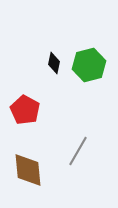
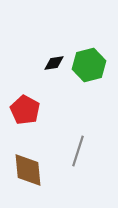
black diamond: rotated 70 degrees clockwise
gray line: rotated 12 degrees counterclockwise
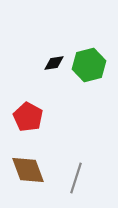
red pentagon: moved 3 px right, 7 px down
gray line: moved 2 px left, 27 px down
brown diamond: rotated 15 degrees counterclockwise
